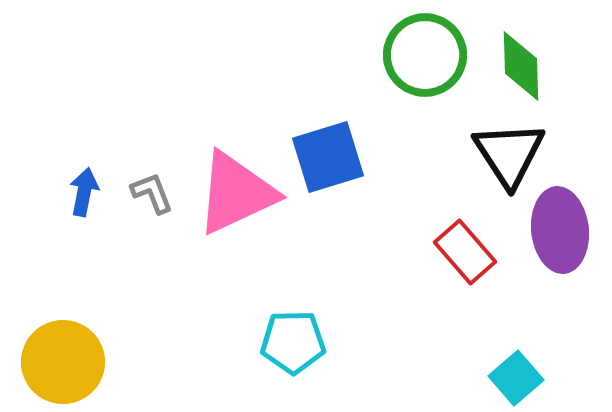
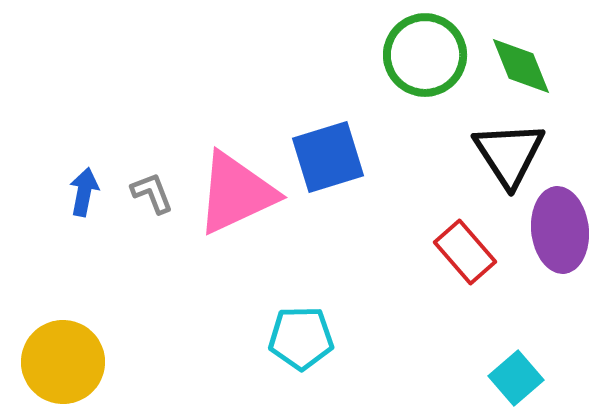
green diamond: rotated 20 degrees counterclockwise
cyan pentagon: moved 8 px right, 4 px up
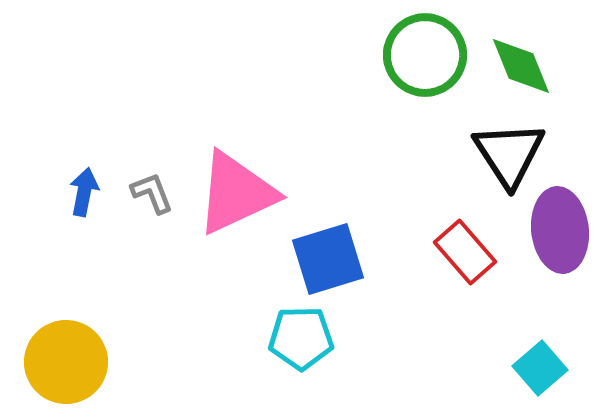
blue square: moved 102 px down
yellow circle: moved 3 px right
cyan square: moved 24 px right, 10 px up
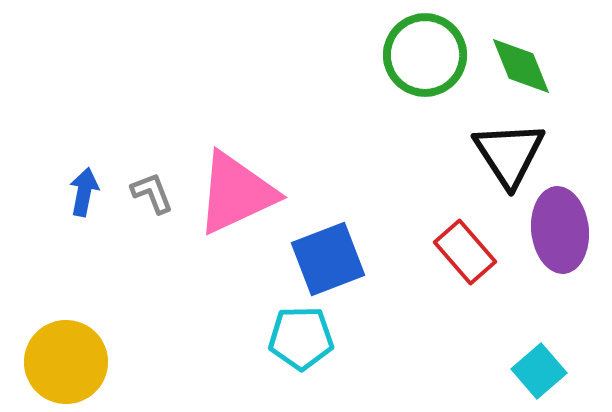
blue square: rotated 4 degrees counterclockwise
cyan square: moved 1 px left, 3 px down
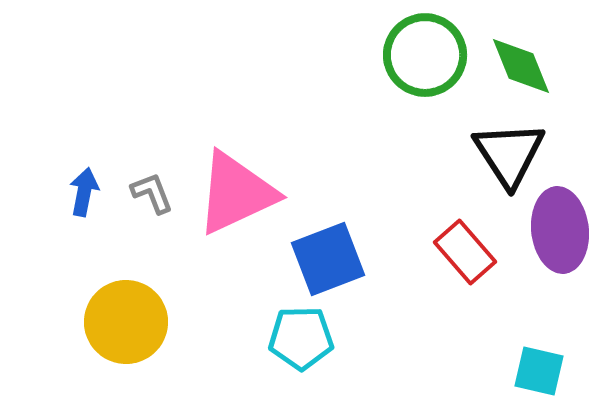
yellow circle: moved 60 px right, 40 px up
cyan square: rotated 36 degrees counterclockwise
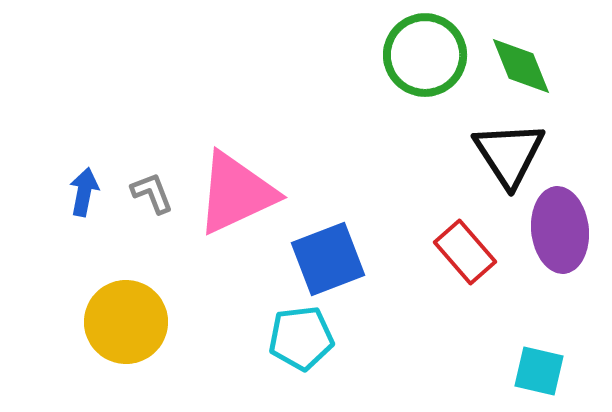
cyan pentagon: rotated 6 degrees counterclockwise
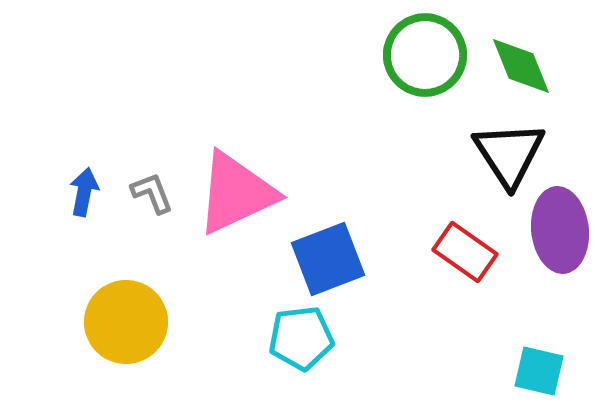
red rectangle: rotated 14 degrees counterclockwise
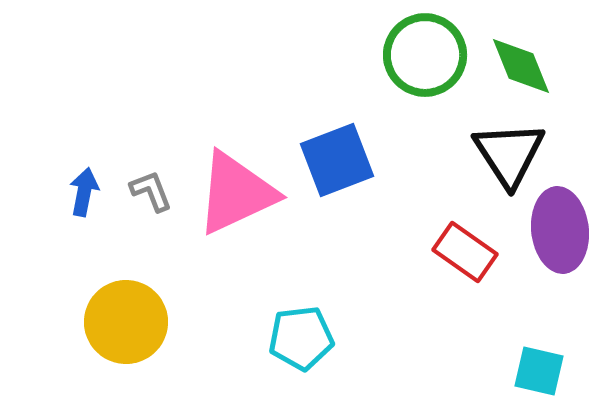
gray L-shape: moved 1 px left, 2 px up
blue square: moved 9 px right, 99 px up
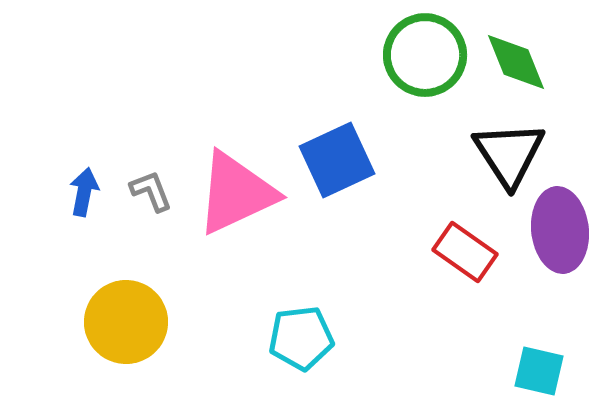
green diamond: moved 5 px left, 4 px up
blue square: rotated 4 degrees counterclockwise
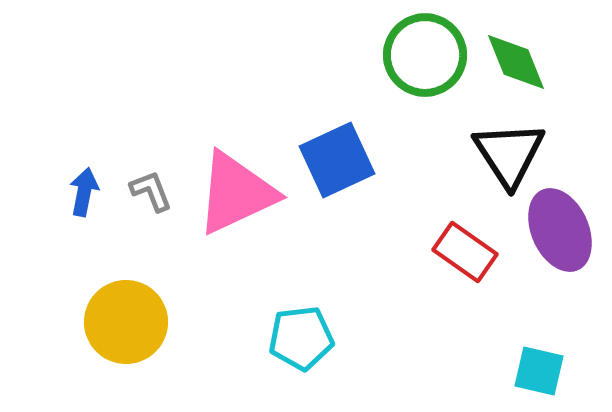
purple ellipse: rotated 18 degrees counterclockwise
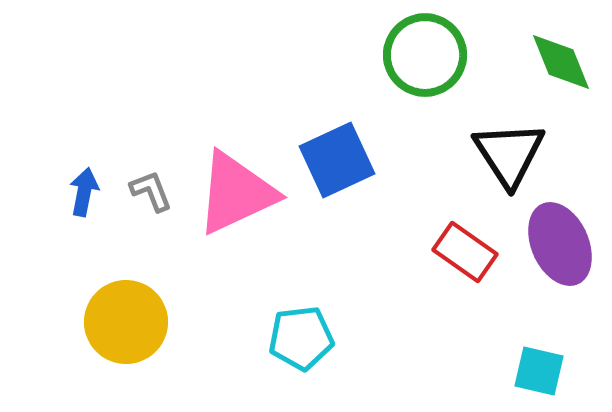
green diamond: moved 45 px right
purple ellipse: moved 14 px down
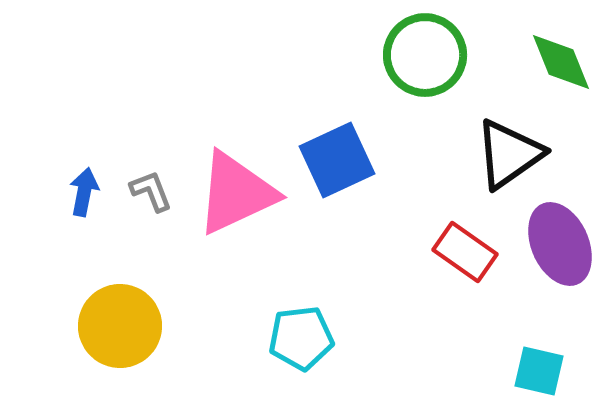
black triangle: rotated 28 degrees clockwise
yellow circle: moved 6 px left, 4 px down
